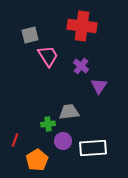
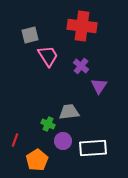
green cross: rotated 32 degrees clockwise
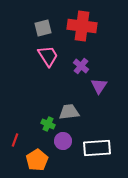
gray square: moved 13 px right, 7 px up
white rectangle: moved 4 px right
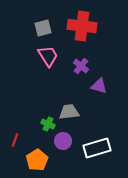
purple triangle: rotated 48 degrees counterclockwise
white rectangle: rotated 12 degrees counterclockwise
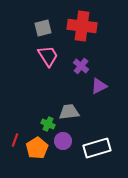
purple triangle: rotated 42 degrees counterclockwise
orange pentagon: moved 12 px up
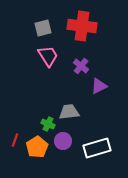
orange pentagon: moved 1 px up
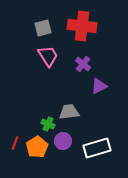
purple cross: moved 2 px right, 2 px up
red line: moved 3 px down
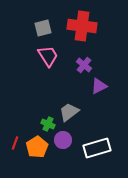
purple cross: moved 1 px right, 1 px down
gray trapezoid: rotated 30 degrees counterclockwise
purple circle: moved 1 px up
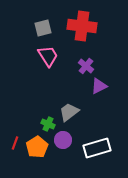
purple cross: moved 2 px right, 1 px down
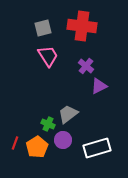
gray trapezoid: moved 1 px left, 2 px down
